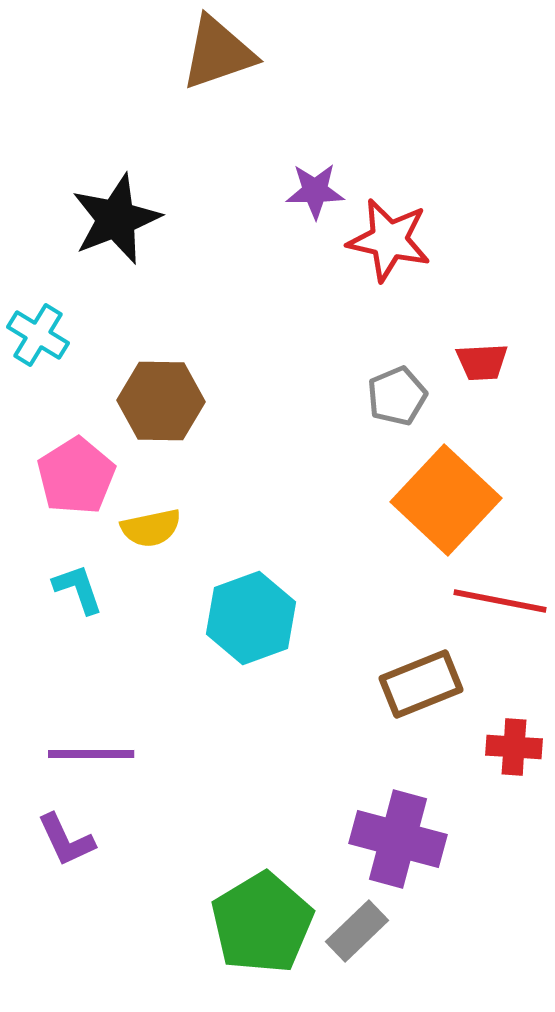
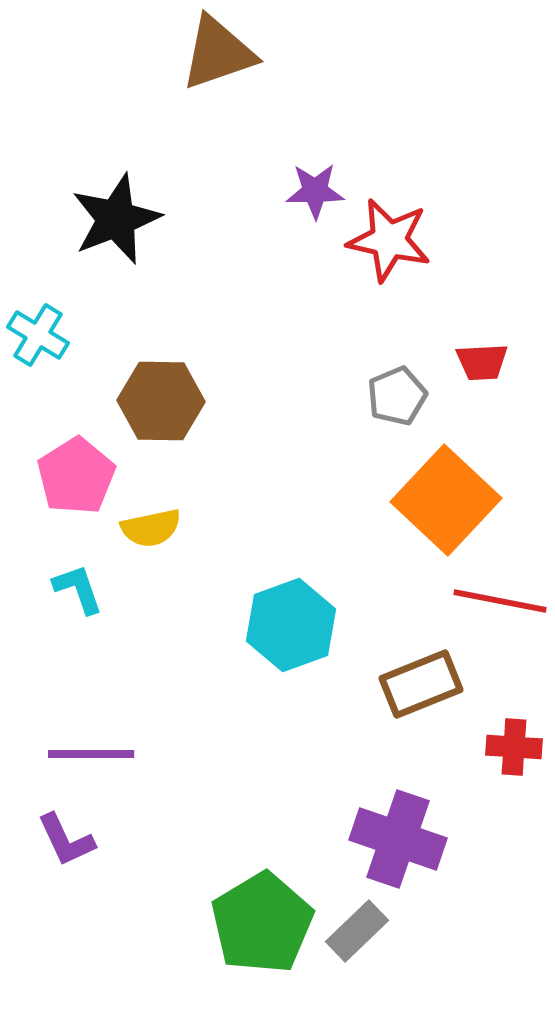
cyan hexagon: moved 40 px right, 7 px down
purple cross: rotated 4 degrees clockwise
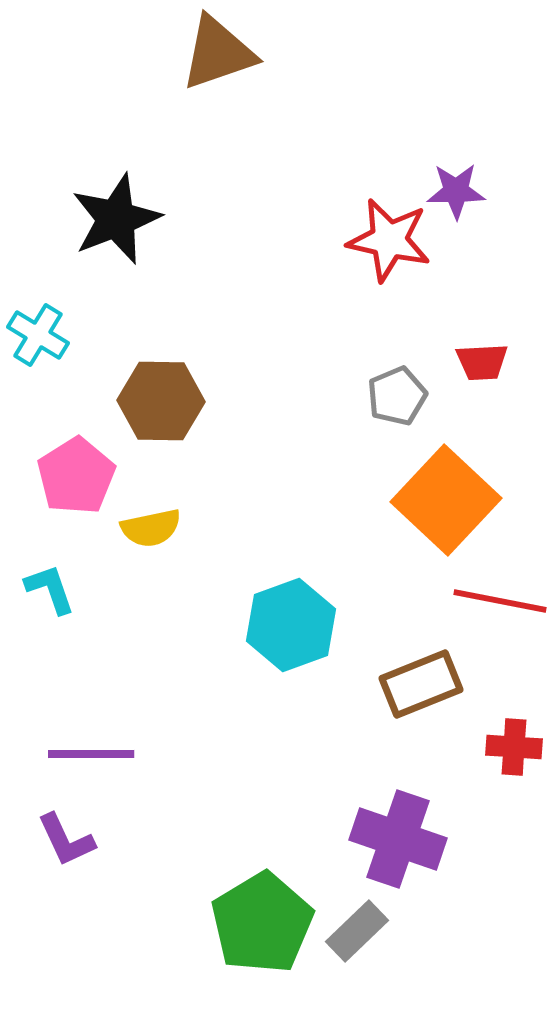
purple star: moved 141 px right
cyan L-shape: moved 28 px left
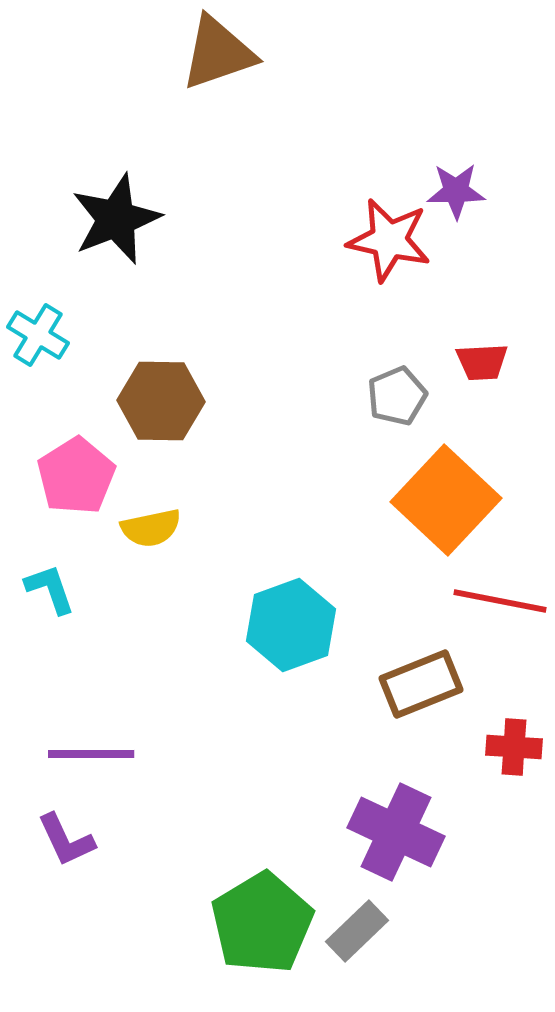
purple cross: moved 2 px left, 7 px up; rotated 6 degrees clockwise
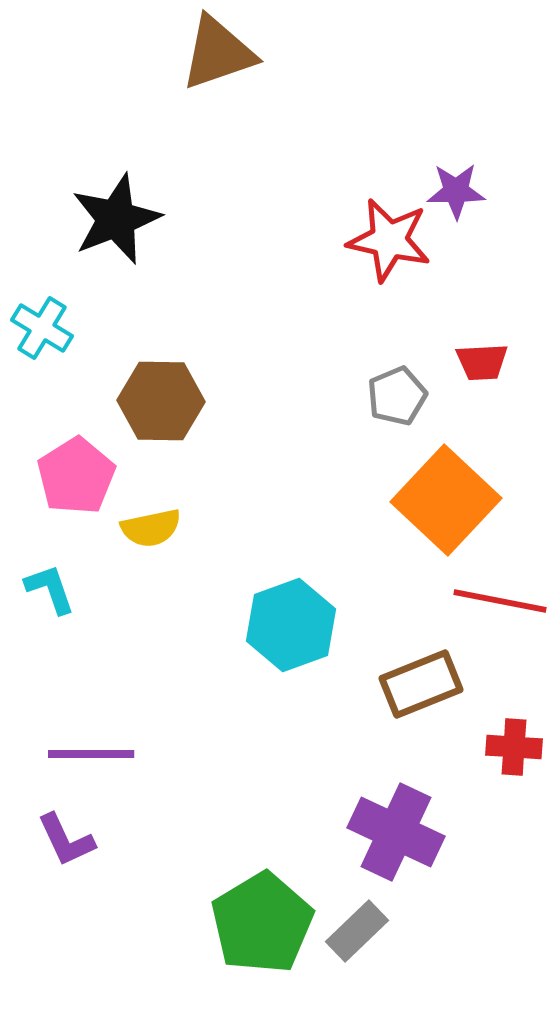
cyan cross: moved 4 px right, 7 px up
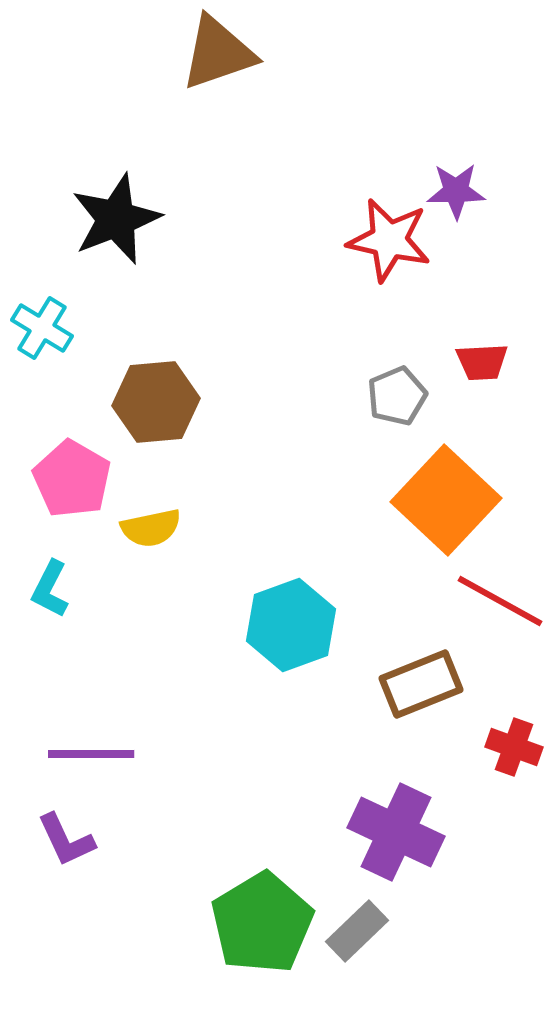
brown hexagon: moved 5 px left, 1 px down; rotated 6 degrees counterclockwise
pink pentagon: moved 4 px left, 3 px down; rotated 10 degrees counterclockwise
cyan L-shape: rotated 134 degrees counterclockwise
red line: rotated 18 degrees clockwise
red cross: rotated 16 degrees clockwise
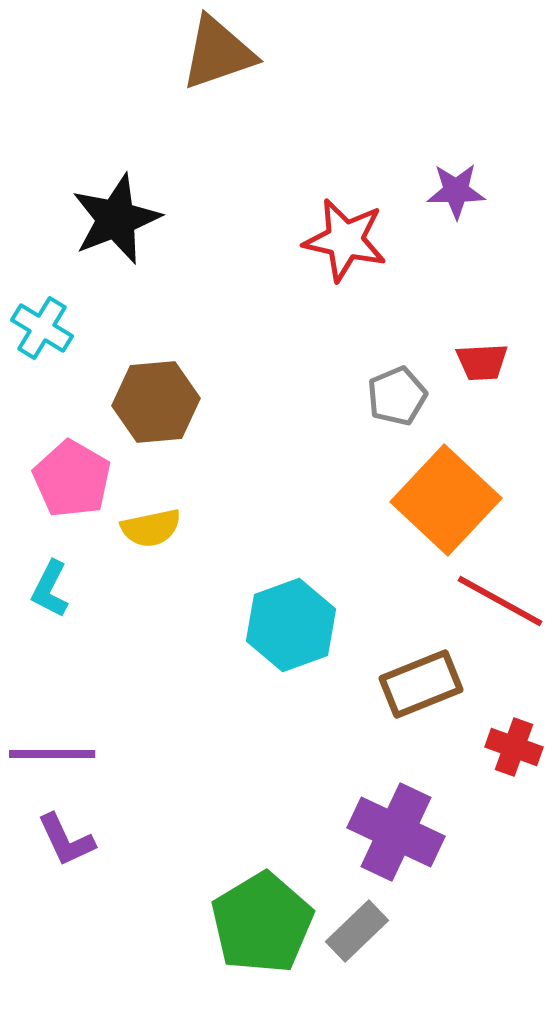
red star: moved 44 px left
purple line: moved 39 px left
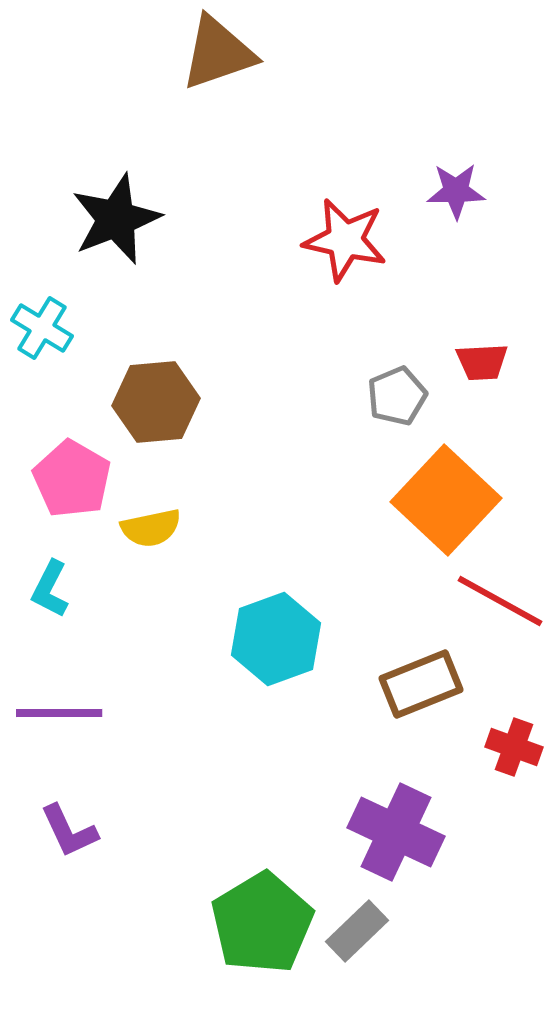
cyan hexagon: moved 15 px left, 14 px down
purple line: moved 7 px right, 41 px up
purple L-shape: moved 3 px right, 9 px up
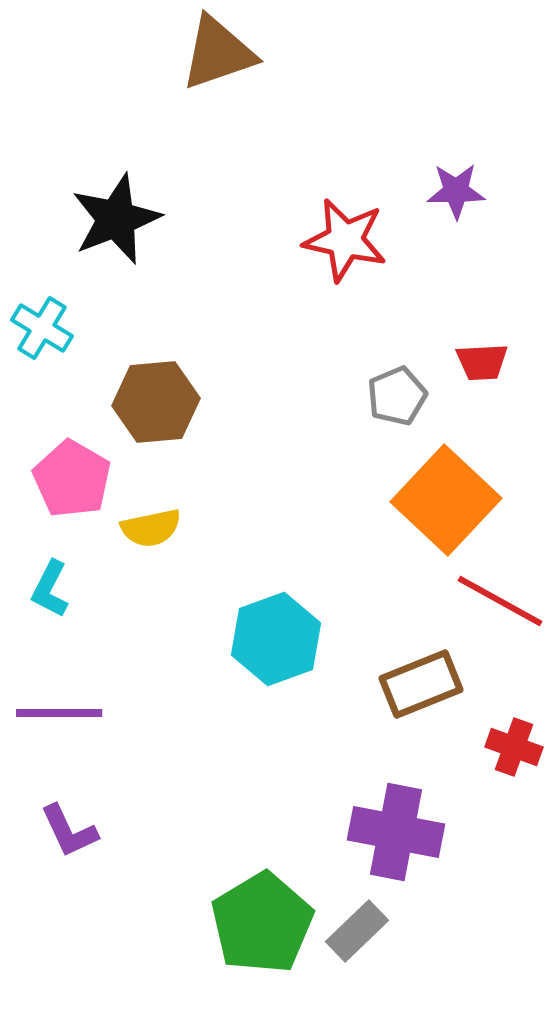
purple cross: rotated 14 degrees counterclockwise
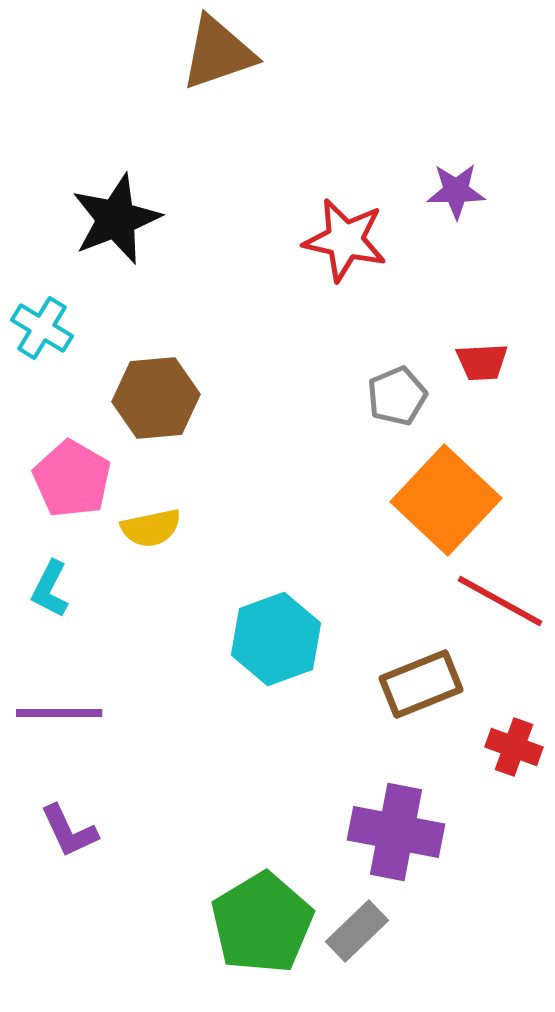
brown hexagon: moved 4 px up
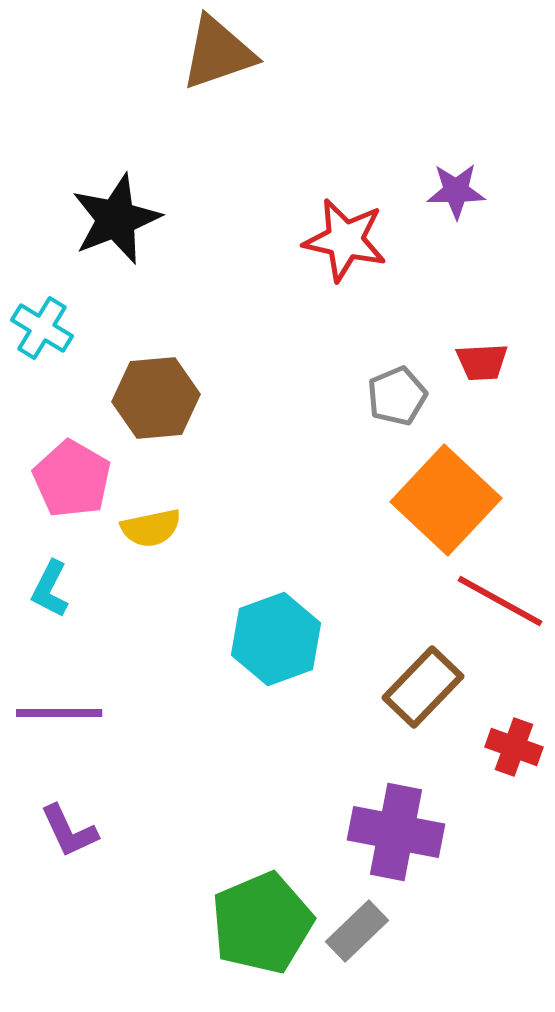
brown rectangle: moved 2 px right, 3 px down; rotated 24 degrees counterclockwise
green pentagon: rotated 8 degrees clockwise
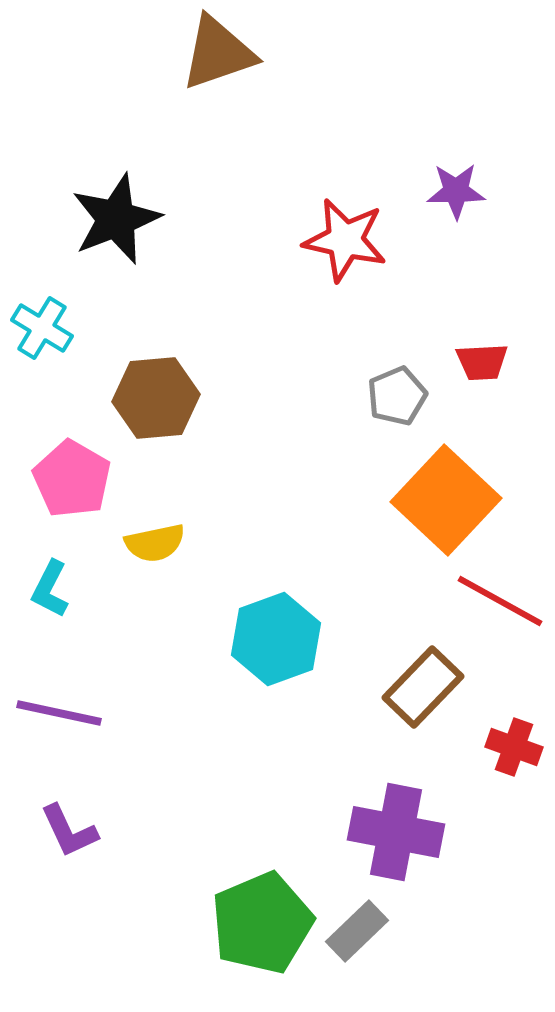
yellow semicircle: moved 4 px right, 15 px down
purple line: rotated 12 degrees clockwise
